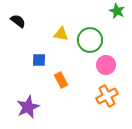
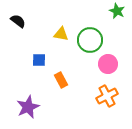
pink circle: moved 2 px right, 1 px up
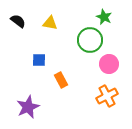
green star: moved 13 px left, 6 px down
yellow triangle: moved 11 px left, 11 px up
pink circle: moved 1 px right
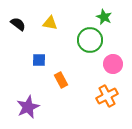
black semicircle: moved 3 px down
pink circle: moved 4 px right
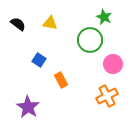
blue square: rotated 32 degrees clockwise
purple star: rotated 15 degrees counterclockwise
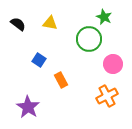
green circle: moved 1 px left, 1 px up
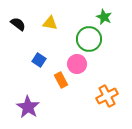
pink circle: moved 36 px left
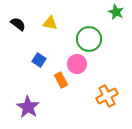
green star: moved 12 px right, 5 px up
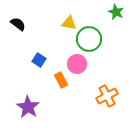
yellow triangle: moved 19 px right
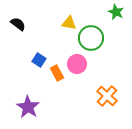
green circle: moved 2 px right, 1 px up
orange rectangle: moved 4 px left, 7 px up
orange cross: rotated 20 degrees counterclockwise
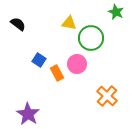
purple star: moved 7 px down
